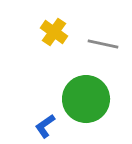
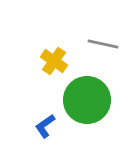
yellow cross: moved 29 px down
green circle: moved 1 px right, 1 px down
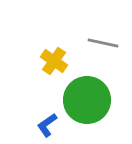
gray line: moved 1 px up
blue L-shape: moved 2 px right, 1 px up
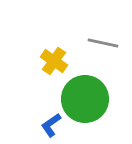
green circle: moved 2 px left, 1 px up
blue L-shape: moved 4 px right
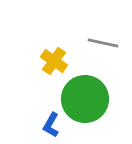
blue L-shape: rotated 25 degrees counterclockwise
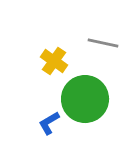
blue L-shape: moved 2 px left, 2 px up; rotated 30 degrees clockwise
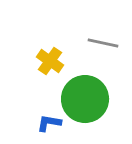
yellow cross: moved 4 px left
blue L-shape: rotated 40 degrees clockwise
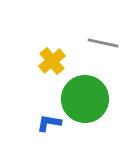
yellow cross: moved 2 px right; rotated 16 degrees clockwise
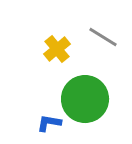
gray line: moved 6 px up; rotated 20 degrees clockwise
yellow cross: moved 5 px right, 12 px up
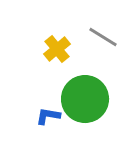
blue L-shape: moved 1 px left, 7 px up
